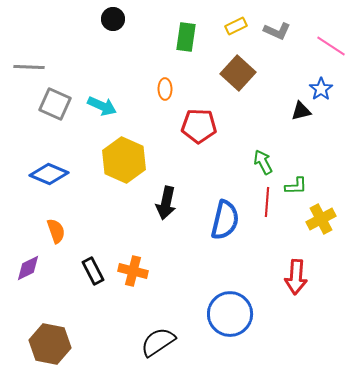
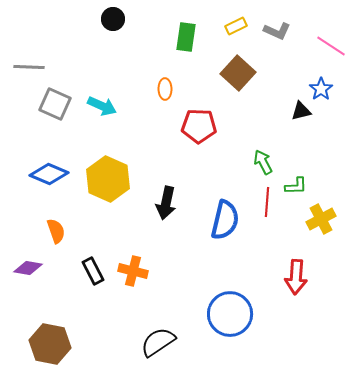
yellow hexagon: moved 16 px left, 19 px down
purple diamond: rotated 36 degrees clockwise
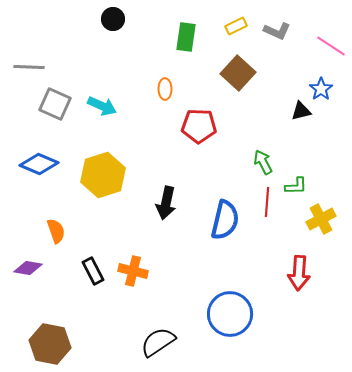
blue diamond: moved 10 px left, 10 px up
yellow hexagon: moved 5 px left, 4 px up; rotated 18 degrees clockwise
red arrow: moved 3 px right, 4 px up
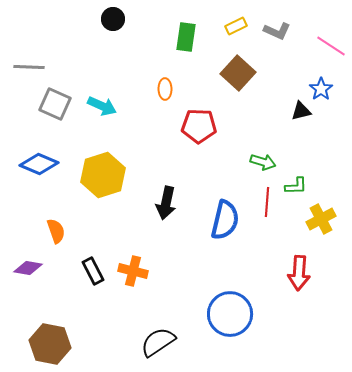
green arrow: rotated 135 degrees clockwise
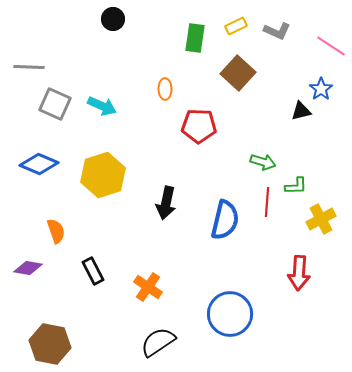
green rectangle: moved 9 px right, 1 px down
orange cross: moved 15 px right, 16 px down; rotated 20 degrees clockwise
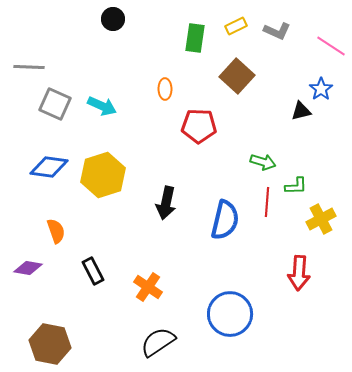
brown square: moved 1 px left, 3 px down
blue diamond: moved 10 px right, 3 px down; rotated 15 degrees counterclockwise
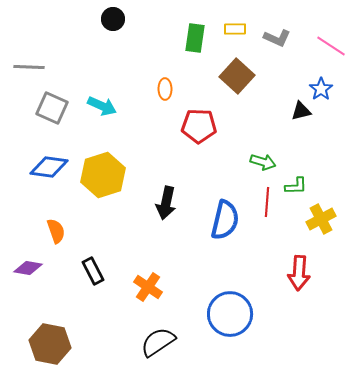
yellow rectangle: moved 1 px left, 3 px down; rotated 25 degrees clockwise
gray L-shape: moved 7 px down
gray square: moved 3 px left, 4 px down
